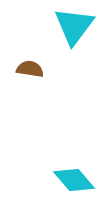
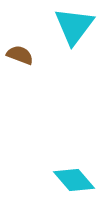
brown semicircle: moved 10 px left, 14 px up; rotated 12 degrees clockwise
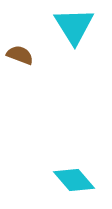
cyan triangle: rotated 9 degrees counterclockwise
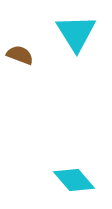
cyan triangle: moved 2 px right, 7 px down
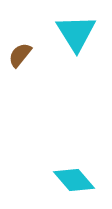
brown semicircle: rotated 72 degrees counterclockwise
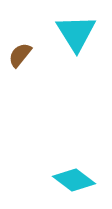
cyan diamond: rotated 12 degrees counterclockwise
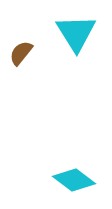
brown semicircle: moved 1 px right, 2 px up
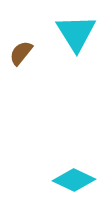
cyan diamond: rotated 12 degrees counterclockwise
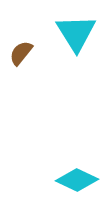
cyan diamond: moved 3 px right
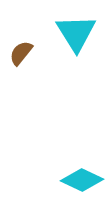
cyan diamond: moved 5 px right
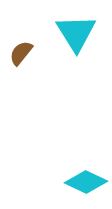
cyan diamond: moved 4 px right, 2 px down
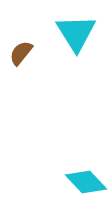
cyan diamond: rotated 21 degrees clockwise
